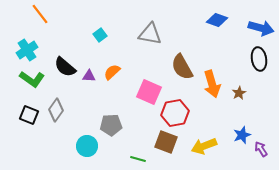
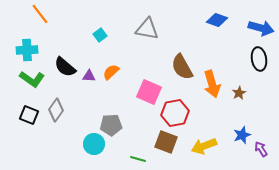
gray triangle: moved 3 px left, 5 px up
cyan cross: rotated 30 degrees clockwise
orange semicircle: moved 1 px left
cyan circle: moved 7 px right, 2 px up
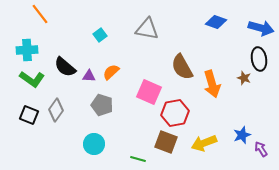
blue diamond: moved 1 px left, 2 px down
brown star: moved 5 px right, 15 px up; rotated 24 degrees counterclockwise
gray pentagon: moved 9 px left, 20 px up; rotated 20 degrees clockwise
yellow arrow: moved 3 px up
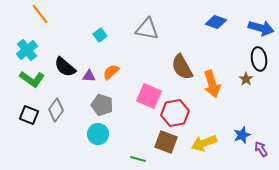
cyan cross: rotated 35 degrees counterclockwise
brown star: moved 2 px right, 1 px down; rotated 16 degrees clockwise
pink square: moved 4 px down
cyan circle: moved 4 px right, 10 px up
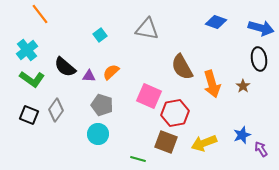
brown star: moved 3 px left, 7 px down
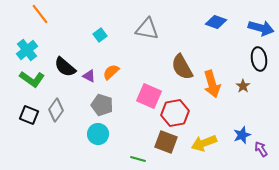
purple triangle: rotated 24 degrees clockwise
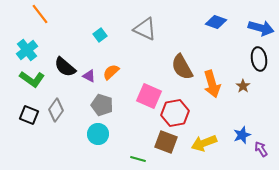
gray triangle: moved 2 px left; rotated 15 degrees clockwise
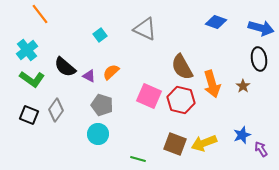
red hexagon: moved 6 px right, 13 px up; rotated 24 degrees clockwise
brown square: moved 9 px right, 2 px down
